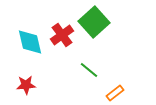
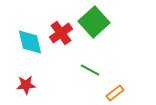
red cross: moved 1 px left, 2 px up
green line: moved 1 px right; rotated 12 degrees counterclockwise
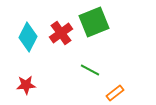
green square: rotated 20 degrees clockwise
cyan diamond: moved 2 px left, 5 px up; rotated 40 degrees clockwise
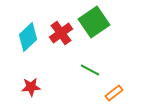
green square: rotated 12 degrees counterclockwise
cyan diamond: rotated 20 degrees clockwise
red star: moved 5 px right, 2 px down
orange rectangle: moved 1 px left
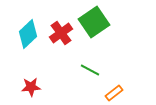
cyan diamond: moved 3 px up
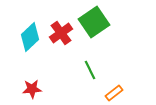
cyan diamond: moved 2 px right, 3 px down
green line: rotated 36 degrees clockwise
red star: moved 1 px right, 2 px down
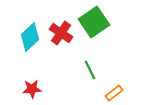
red cross: rotated 20 degrees counterclockwise
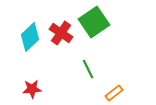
green line: moved 2 px left, 1 px up
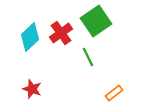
green square: moved 2 px right, 1 px up
red cross: rotated 20 degrees clockwise
green line: moved 12 px up
red star: rotated 24 degrees clockwise
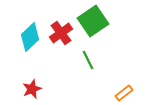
green square: moved 3 px left
green line: moved 3 px down
red star: rotated 30 degrees clockwise
orange rectangle: moved 10 px right
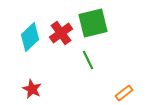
green square: moved 2 px down; rotated 20 degrees clockwise
red star: rotated 24 degrees counterclockwise
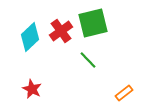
red cross: moved 2 px up
green line: rotated 18 degrees counterclockwise
